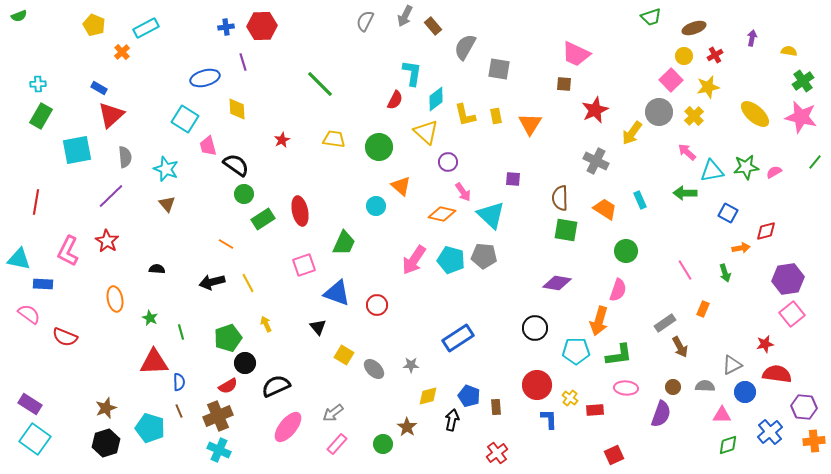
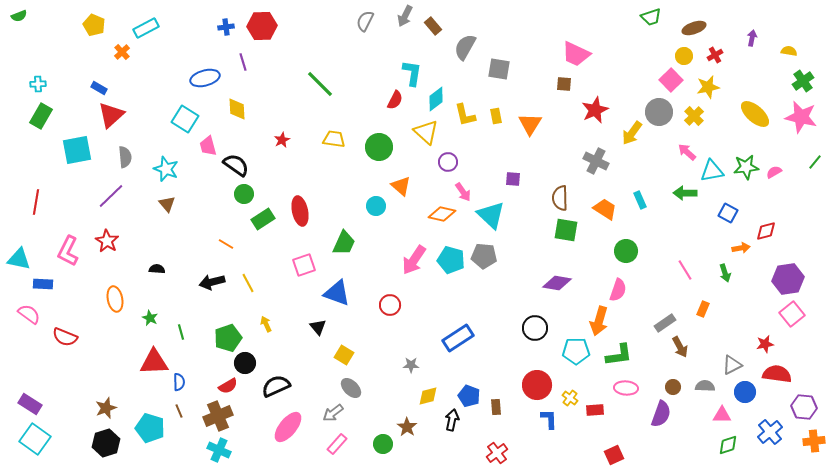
red circle at (377, 305): moved 13 px right
gray ellipse at (374, 369): moved 23 px left, 19 px down
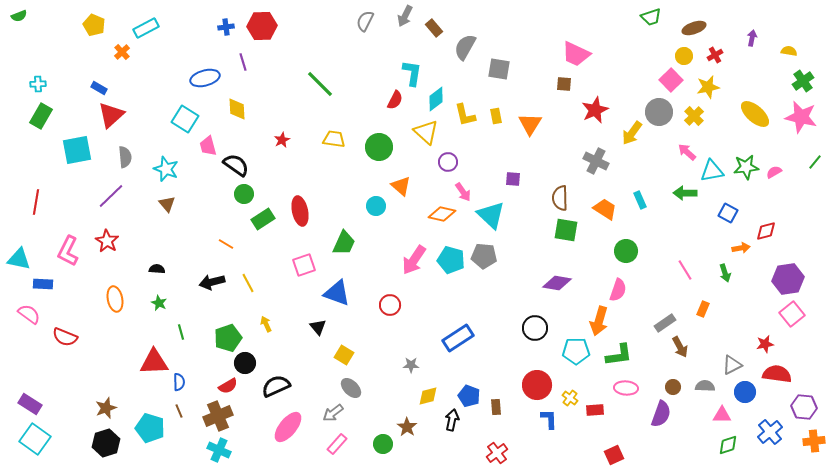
brown rectangle at (433, 26): moved 1 px right, 2 px down
green star at (150, 318): moved 9 px right, 15 px up
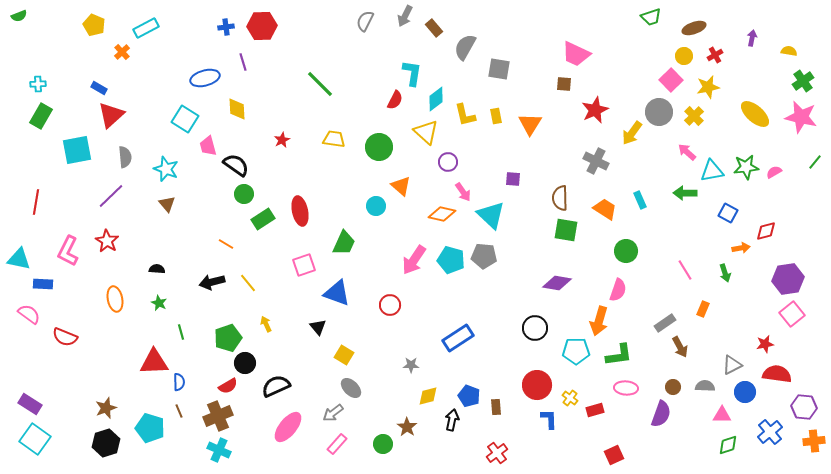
yellow line at (248, 283): rotated 12 degrees counterclockwise
red rectangle at (595, 410): rotated 12 degrees counterclockwise
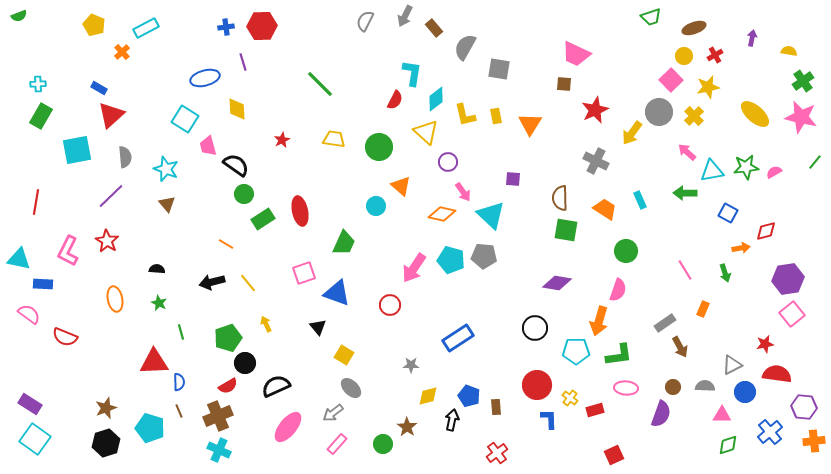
pink arrow at (414, 260): moved 8 px down
pink square at (304, 265): moved 8 px down
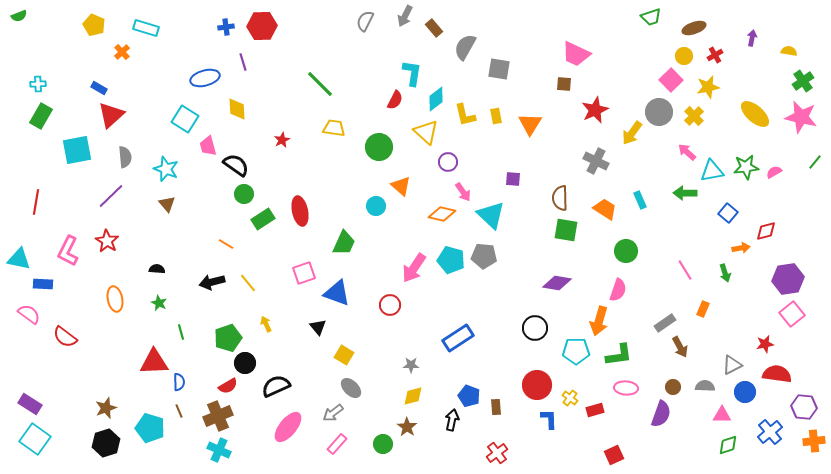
cyan rectangle at (146, 28): rotated 45 degrees clockwise
yellow trapezoid at (334, 139): moved 11 px up
blue square at (728, 213): rotated 12 degrees clockwise
red semicircle at (65, 337): rotated 15 degrees clockwise
yellow diamond at (428, 396): moved 15 px left
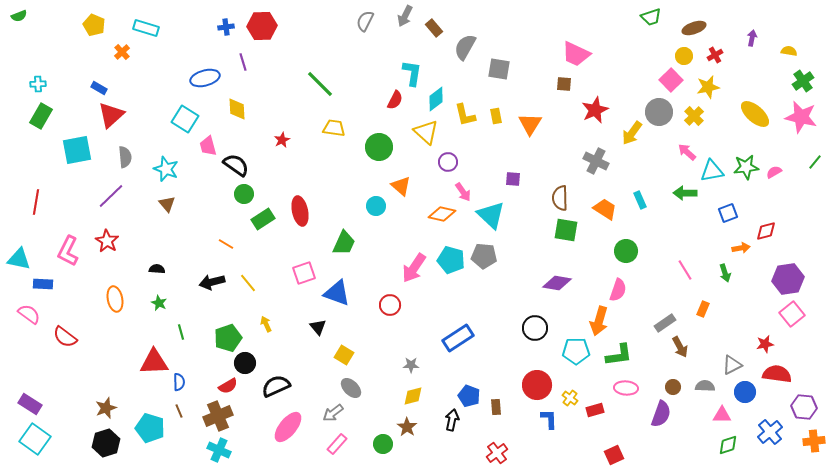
blue square at (728, 213): rotated 30 degrees clockwise
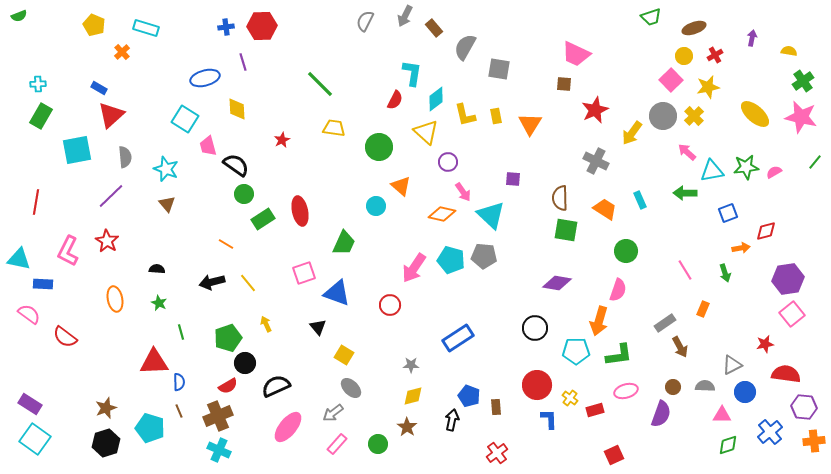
gray circle at (659, 112): moved 4 px right, 4 px down
red semicircle at (777, 374): moved 9 px right
pink ellipse at (626, 388): moved 3 px down; rotated 20 degrees counterclockwise
green circle at (383, 444): moved 5 px left
